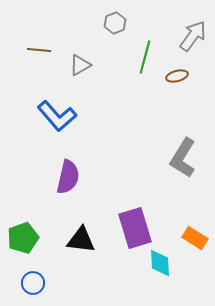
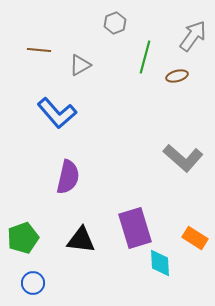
blue L-shape: moved 3 px up
gray L-shape: rotated 81 degrees counterclockwise
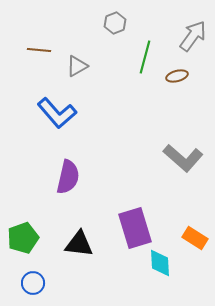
gray triangle: moved 3 px left, 1 px down
black triangle: moved 2 px left, 4 px down
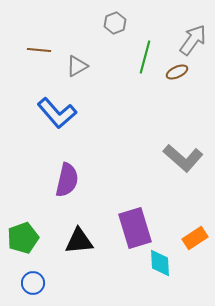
gray arrow: moved 4 px down
brown ellipse: moved 4 px up; rotated 10 degrees counterclockwise
purple semicircle: moved 1 px left, 3 px down
orange rectangle: rotated 65 degrees counterclockwise
black triangle: moved 3 px up; rotated 12 degrees counterclockwise
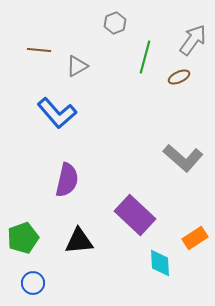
brown ellipse: moved 2 px right, 5 px down
purple rectangle: moved 13 px up; rotated 30 degrees counterclockwise
